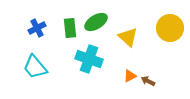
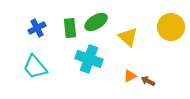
yellow circle: moved 1 px right, 1 px up
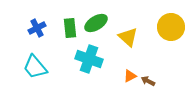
green ellipse: moved 1 px down
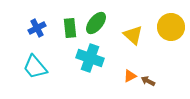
green ellipse: rotated 20 degrees counterclockwise
yellow triangle: moved 5 px right, 2 px up
cyan cross: moved 1 px right, 1 px up
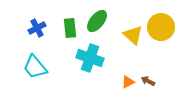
green ellipse: moved 1 px right, 2 px up
yellow circle: moved 10 px left
orange triangle: moved 2 px left, 6 px down
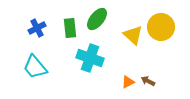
green ellipse: moved 2 px up
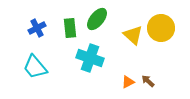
yellow circle: moved 1 px down
brown arrow: rotated 16 degrees clockwise
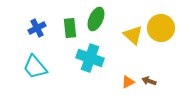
green ellipse: moved 1 px left; rotated 15 degrees counterclockwise
brown arrow: moved 1 px right; rotated 24 degrees counterclockwise
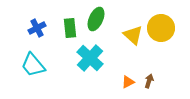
cyan cross: rotated 24 degrees clockwise
cyan trapezoid: moved 2 px left, 2 px up
brown arrow: rotated 88 degrees clockwise
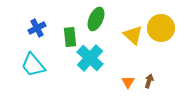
green rectangle: moved 9 px down
orange triangle: rotated 32 degrees counterclockwise
